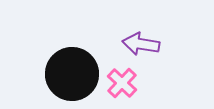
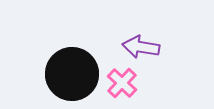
purple arrow: moved 3 px down
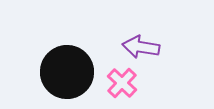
black circle: moved 5 px left, 2 px up
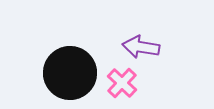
black circle: moved 3 px right, 1 px down
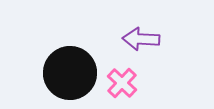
purple arrow: moved 8 px up; rotated 6 degrees counterclockwise
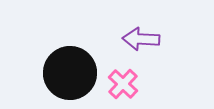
pink cross: moved 1 px right, 1 px down
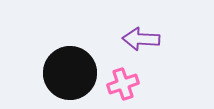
pink cross: rotated 28 degrees clockwise
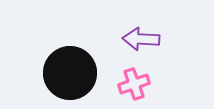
pink cross: moved 11 px right
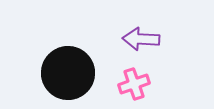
black circle: moved 2 px left
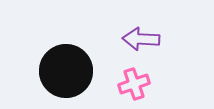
black circle: moved 2 px left, 2 px up
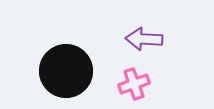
purple arrow: moved 3 px right
